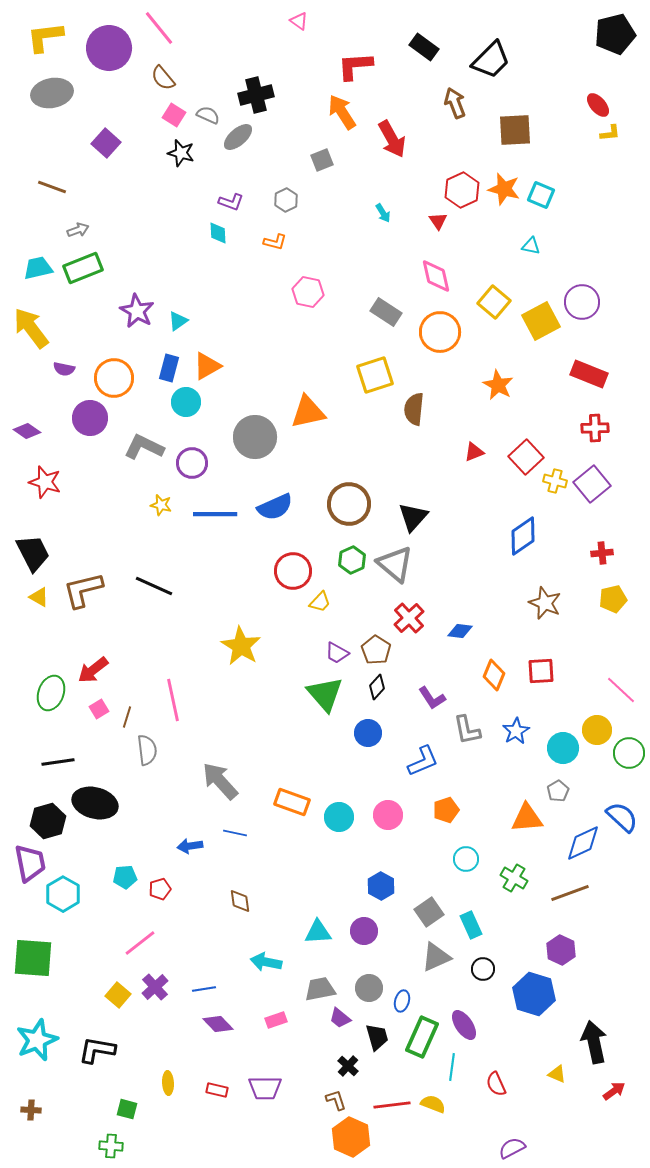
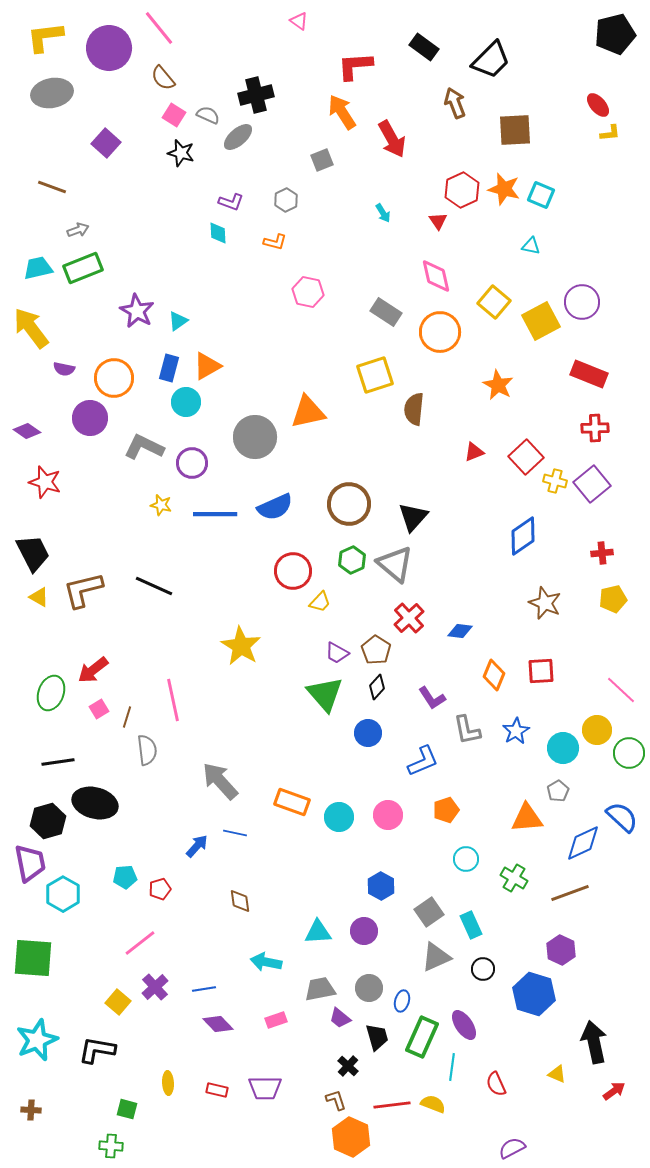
blue arrow at (190, 846): moved 7 px right; rotated 140 degrees clockwise
yellow square at (118, 995): moved 7 px down
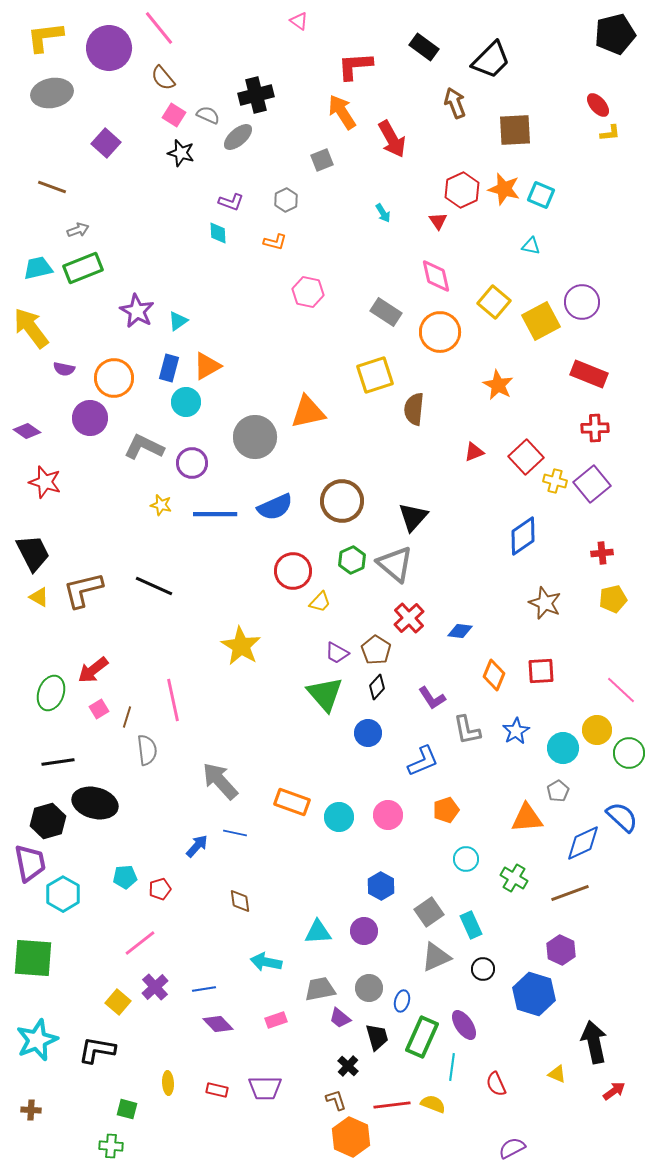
brown circle at (349, 504): moved 7 px left, 3 px up
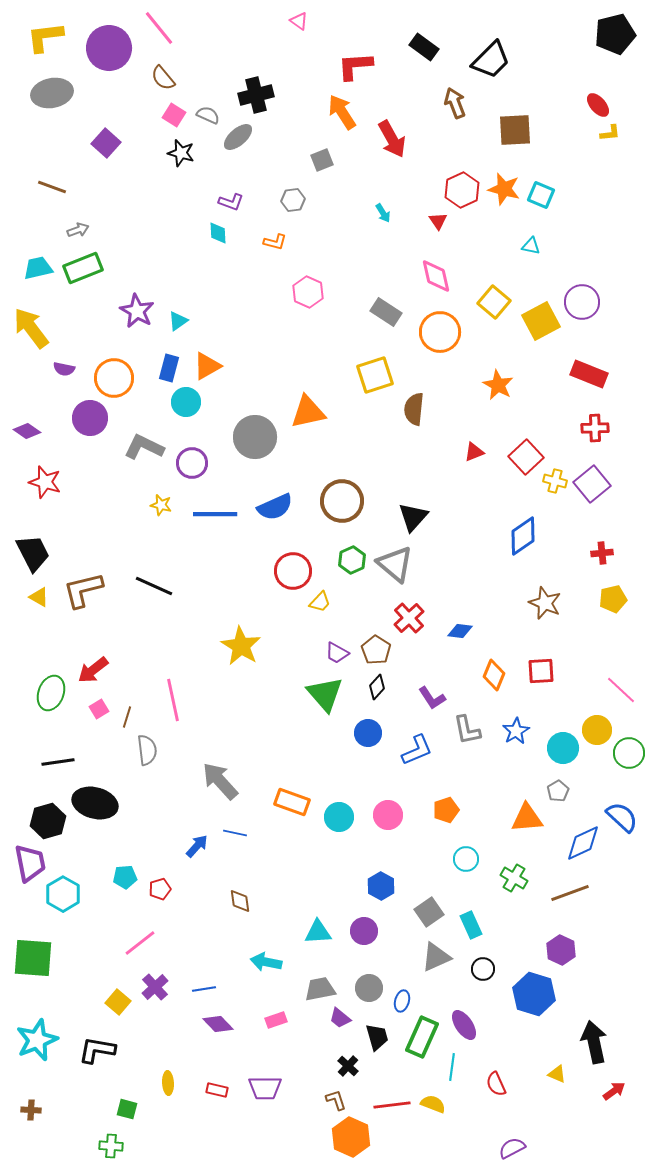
gray hexagon at (286, 200): moved 7 px right; rotated 20 degrees clockwise
pink hexagon at (308, 292): rotated 12 degrees clockwise
blue L-shape at (423, 761): moved 6 px left, 11 px up
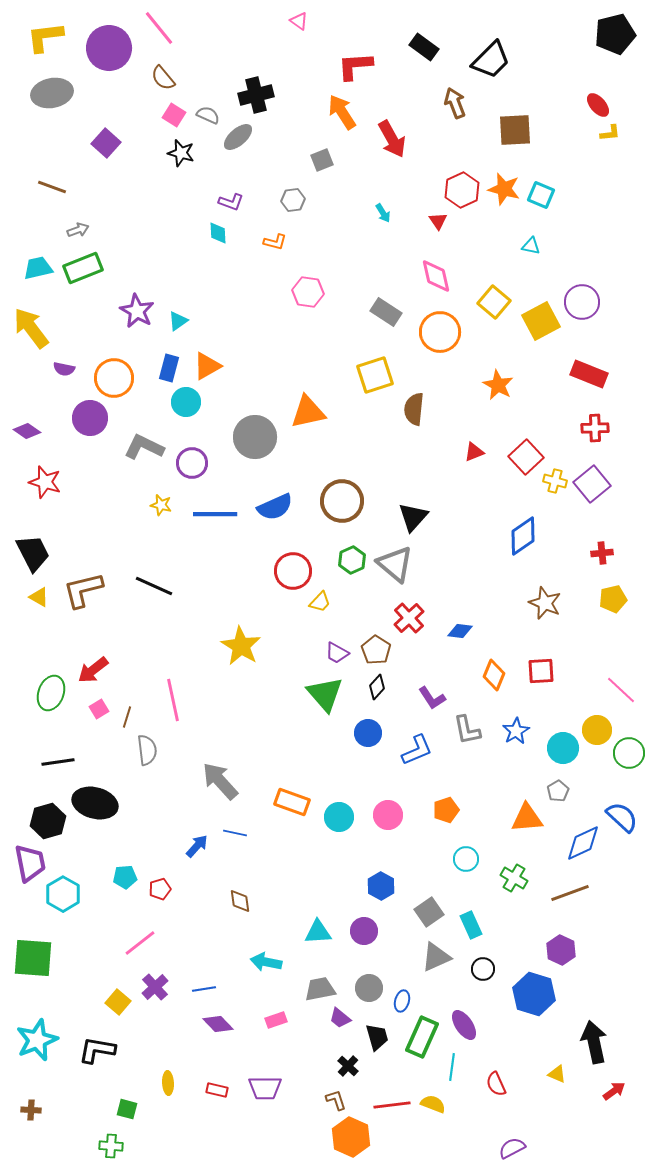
pink hexagon at (308, 292): rotated 16 degrees counterclockwise
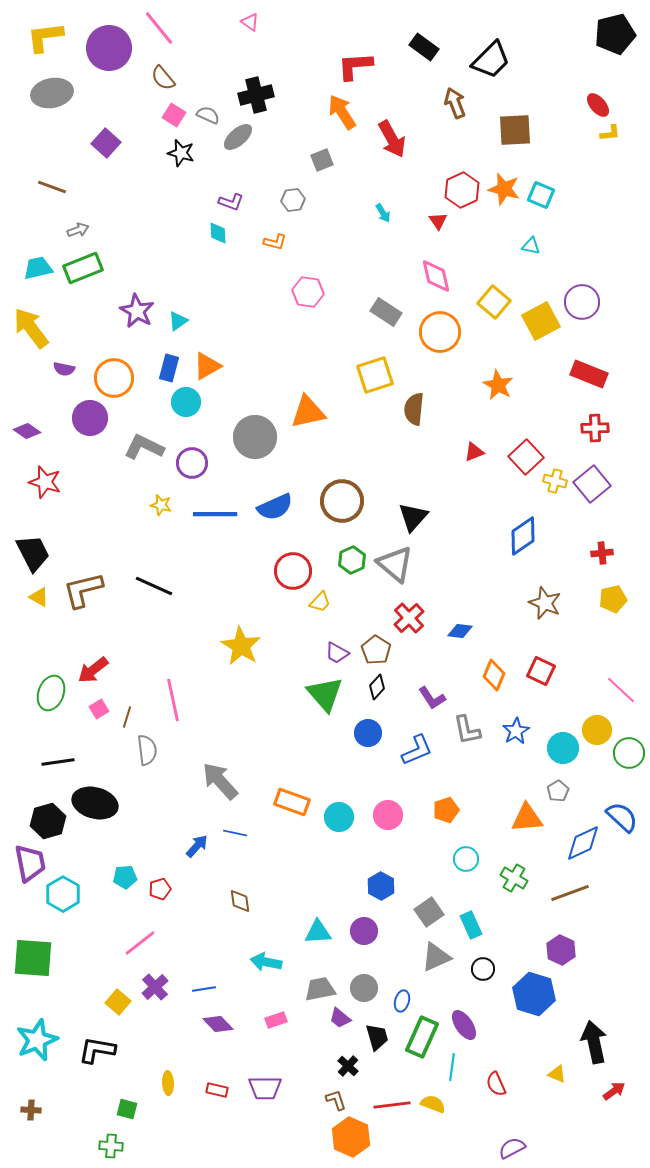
pink triangle at (299, 21): moved 49 px left, 1 px down
red square at (541, 671): rotated 28 degrees clockwise
gray circle at (369, 988): moved 5 px left
